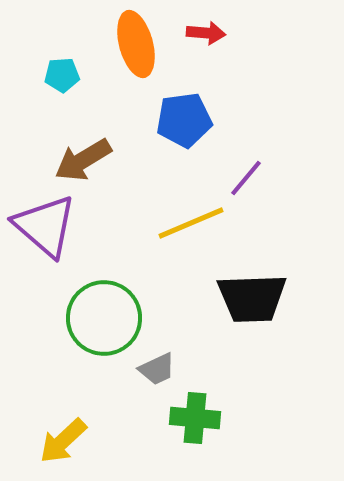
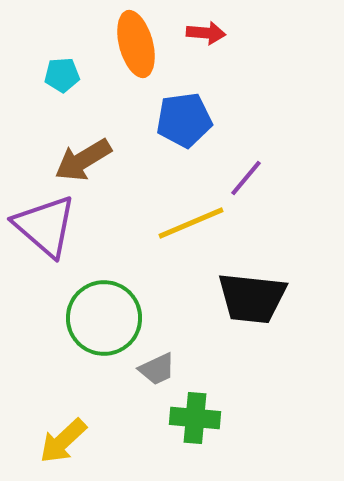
black trapezoid: rotated 8 degrees clockwise
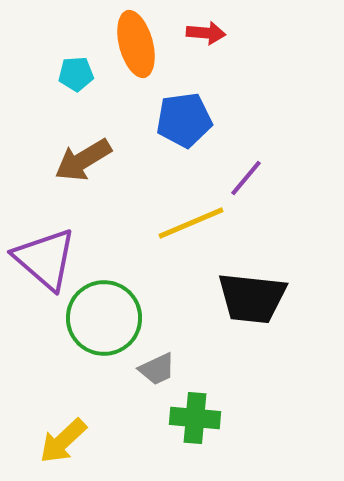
cyan pentagon: moved 14 px right, 1 px up
purple triangle: moved 33 px down
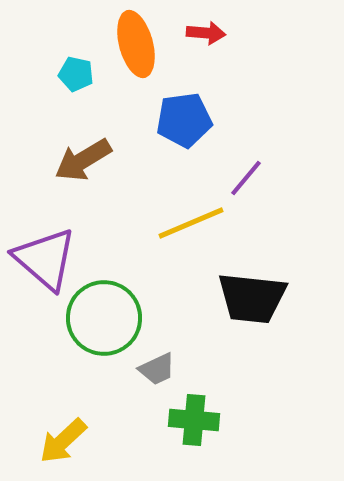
cyan pentagon: rotated 16 degrees clockwise
green cross: moved 1 px left, 2 px down
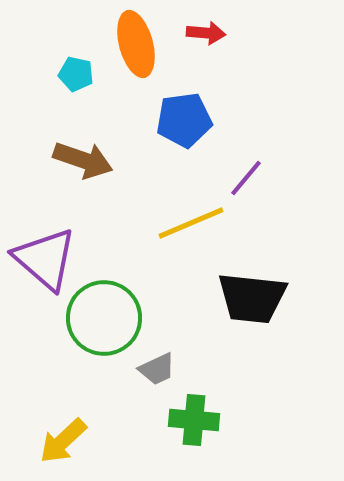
brown arrow: rotated 130 degrees counterclockwise
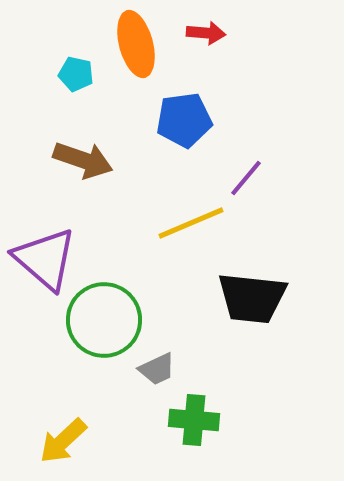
green circle: moved 2 px down
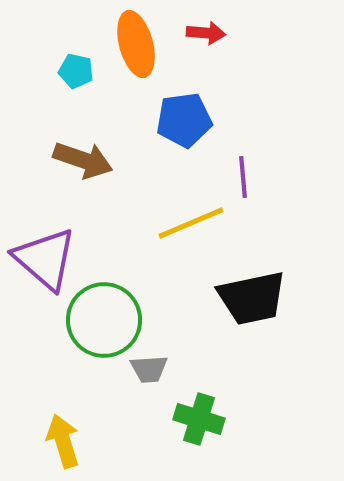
cyan pentagon: moved 3 px up
purple line: moved 3 px left, 1 px up; rotated 45 degrees counterclockwise
black trapezoid: rotated 18 degrees counterclockwise
gray trapezoid: moved 8 px left; rotated 21 degrees clockwise
green cross: moved 5 px right, 1 px up; rotated 12 degrees clockwise
yellow arrow: rotated 116 degrees clockwise
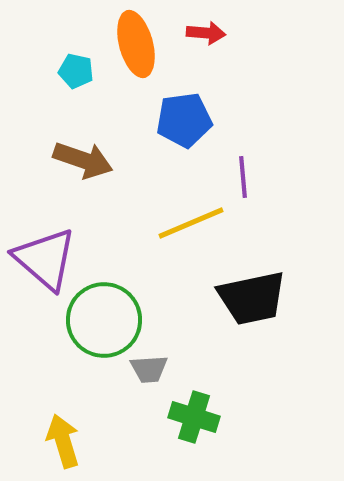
green cross: moved 5 px left, 2 px up
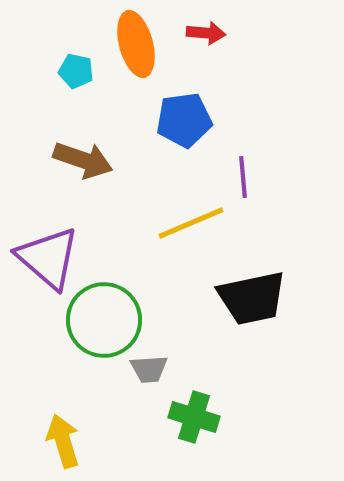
purple triangle: moved 3 px right, 1 px up
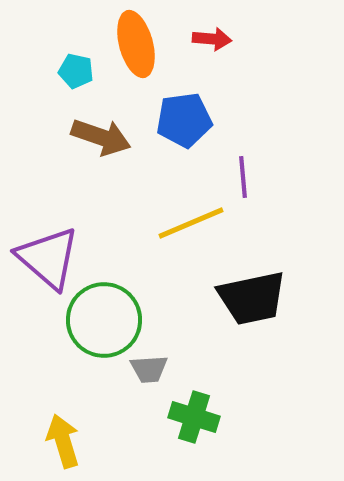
red arrow: moved 6 px right, 6 px down
brown arrow: moved 18 px right, 23 px up
